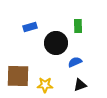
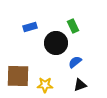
green rectangle: moved 5 px left; rotated 24 degrees counterclockwise
blue semicircle: rotated 16 degrees counterclockwise
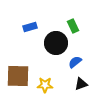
black triangle: moved 1 px right, 1 px up
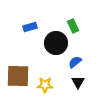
black triangle: moved 3 px left, 2 px up; rotated 40 degrees counterclockwise
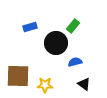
green rectangle: rotated 64 degrees clockwise
blue semicircle: rotated 24 degrees clockwise
black triangle: moved 6 px right, 2 px down; rotated 24 degrees counterclockwise
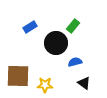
blue rectangle: rotated 16 degrees counterclockwise
black triangle: moved 1 px up
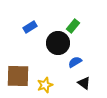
black circle: moved 2 px right
blue semicircle: rotated 16 degrees counterclockwise
yellow star: rotated 21 degrees counterclockwise
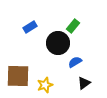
black triangle: rotated 48 degrees clockwise
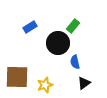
blue semicircle: rotated 72 degrees counterclockwise
brown square: moved 1 px left, 1 px down
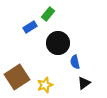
green rectangle: moved 25 px left, 12 px up
brown square: rotated 35 degrees counterclockwise
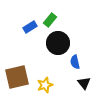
green rectangle: moved 2 px right, 6 px down
brown square: rotated 20 degrees clockwise
black triangle: rotated 32 degrees counterclockwise
